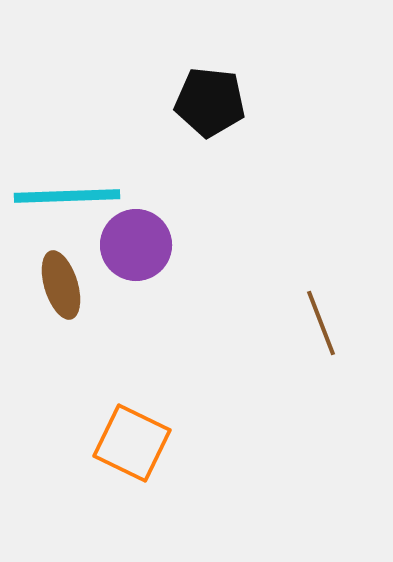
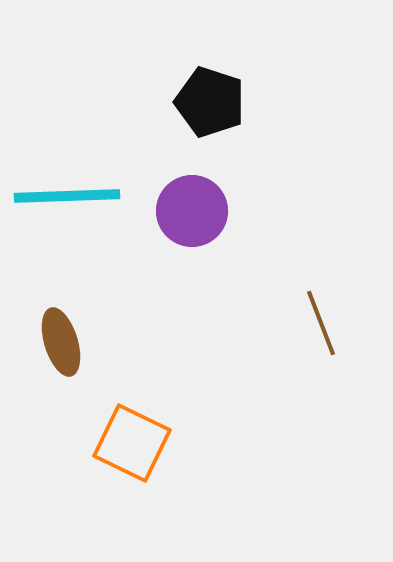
black pentagon: rotated 12 degrees clockwise
purple circle: moved 56 px right, 34 px up
brown ellipse: moved 57 px down
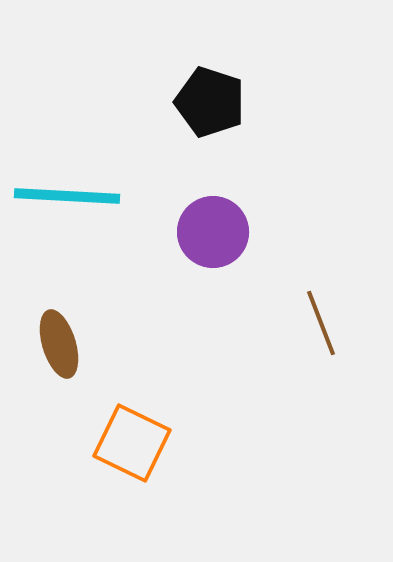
cyan line: rotated 5 degrees clockwise
purple circle: moved 21 px right, 21 px down
brown ellipse: moved 2 px left, 2 px down
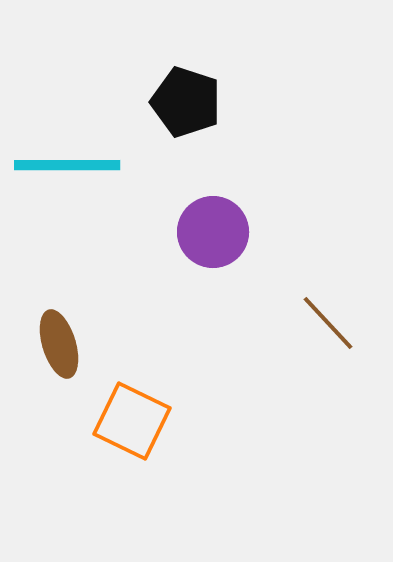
black pentagon: moved 24 px left
cyan line: moved 31 px up; rotated 3 degrees counterclockwise
brown line: moved 7 px right; rotated 22 degrees counterclockwise
orange square: moved 22 px up
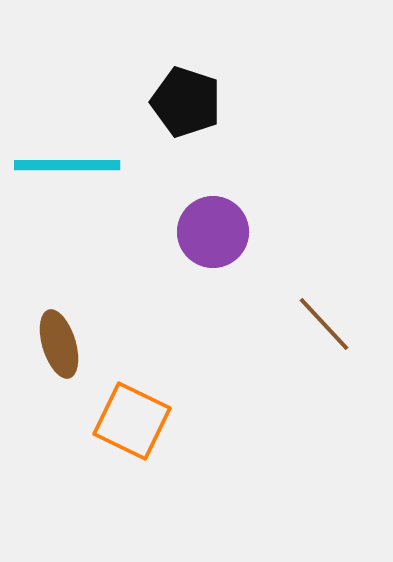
brown line: moved 4 px left, 1 px down
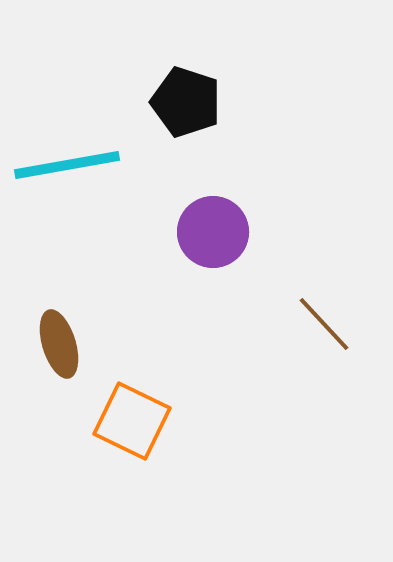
cyan line: rotated 10 degrees counterclockwise
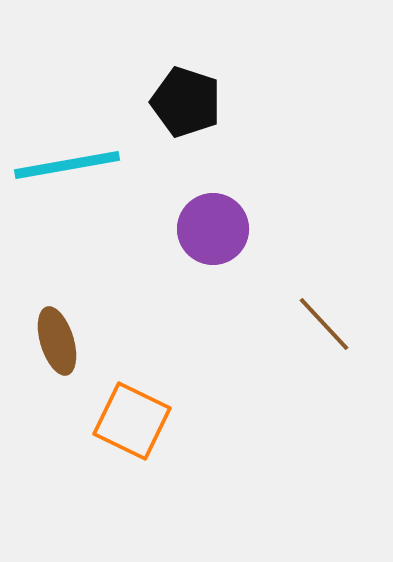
purple circle: moved 3 px up
brown ellipse: moved 2 px left, 3 px up
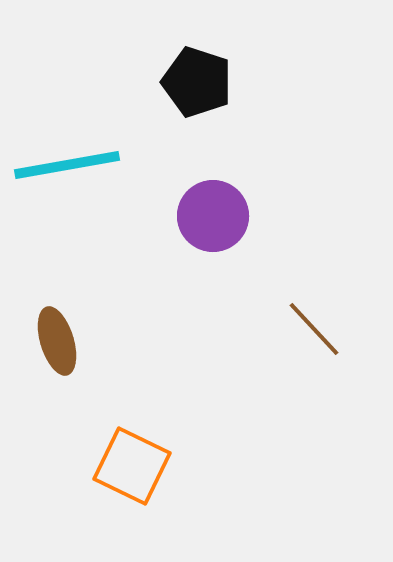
black pentagon: moved 11 px right, 20 px up
purple circle: moved 13 px up
brown line: moved 10 px left, 5 px down
orange square: moved 45 px down
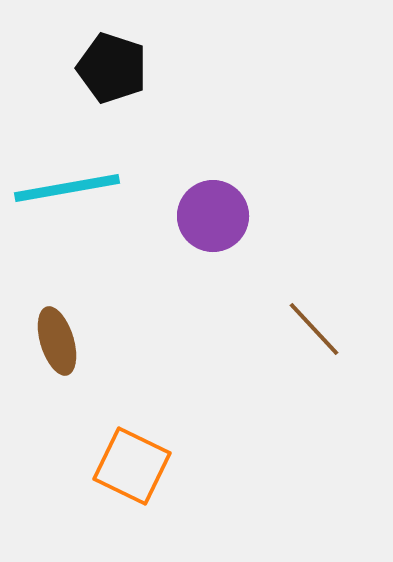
black pentagon: moved 85 px left, 14 px up
cyan line: moved 23 px down
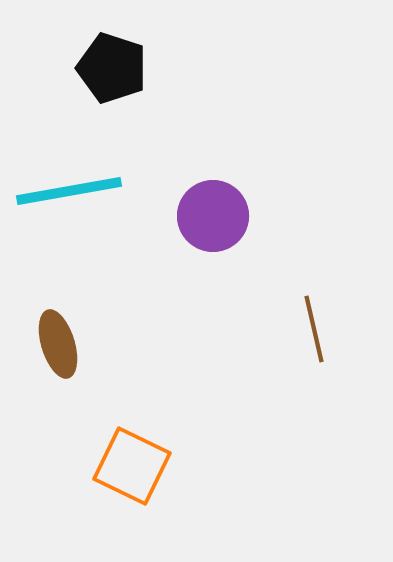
cyan line: moved 2 px right, 3 px down
brown line: rotated 30 degrees clockwise
brown ellipse: moved 1 px right, 3 px down
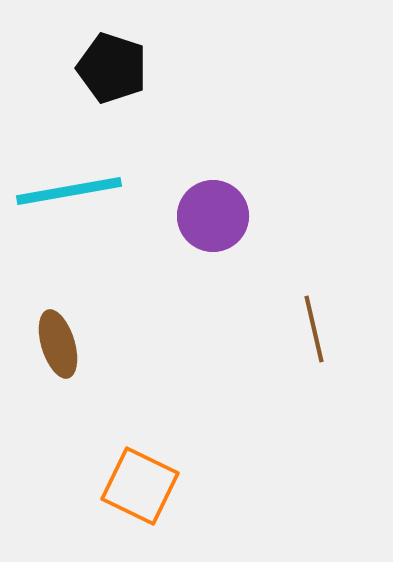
orange square: moved 8 px right, 20 px down
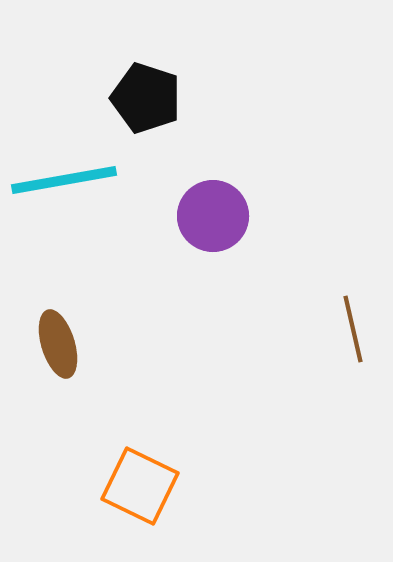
black pentagon: moved 34 px right, 30 px down
cyan line: moved 5 px left, 11 px up
brown line: moved 39 px right
